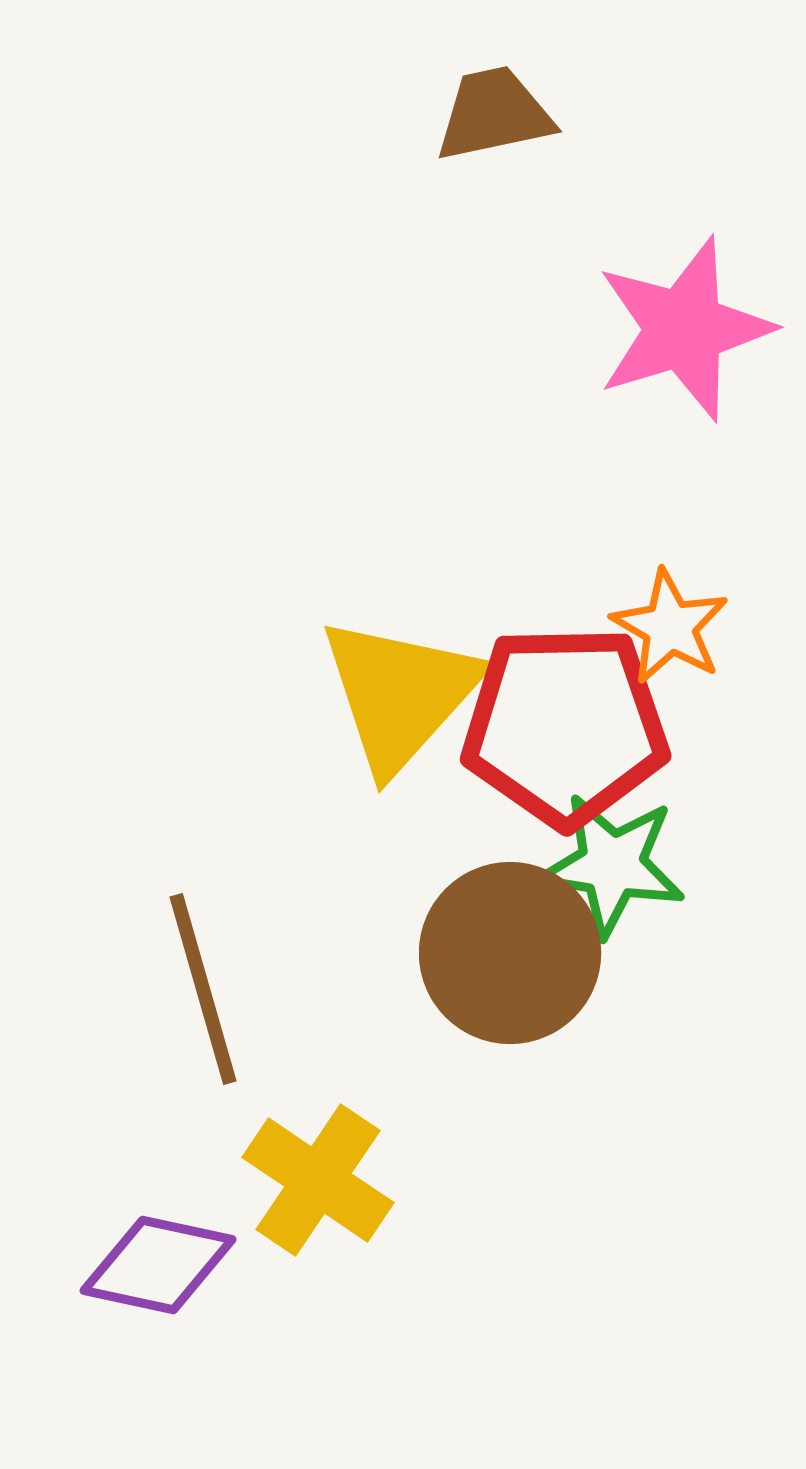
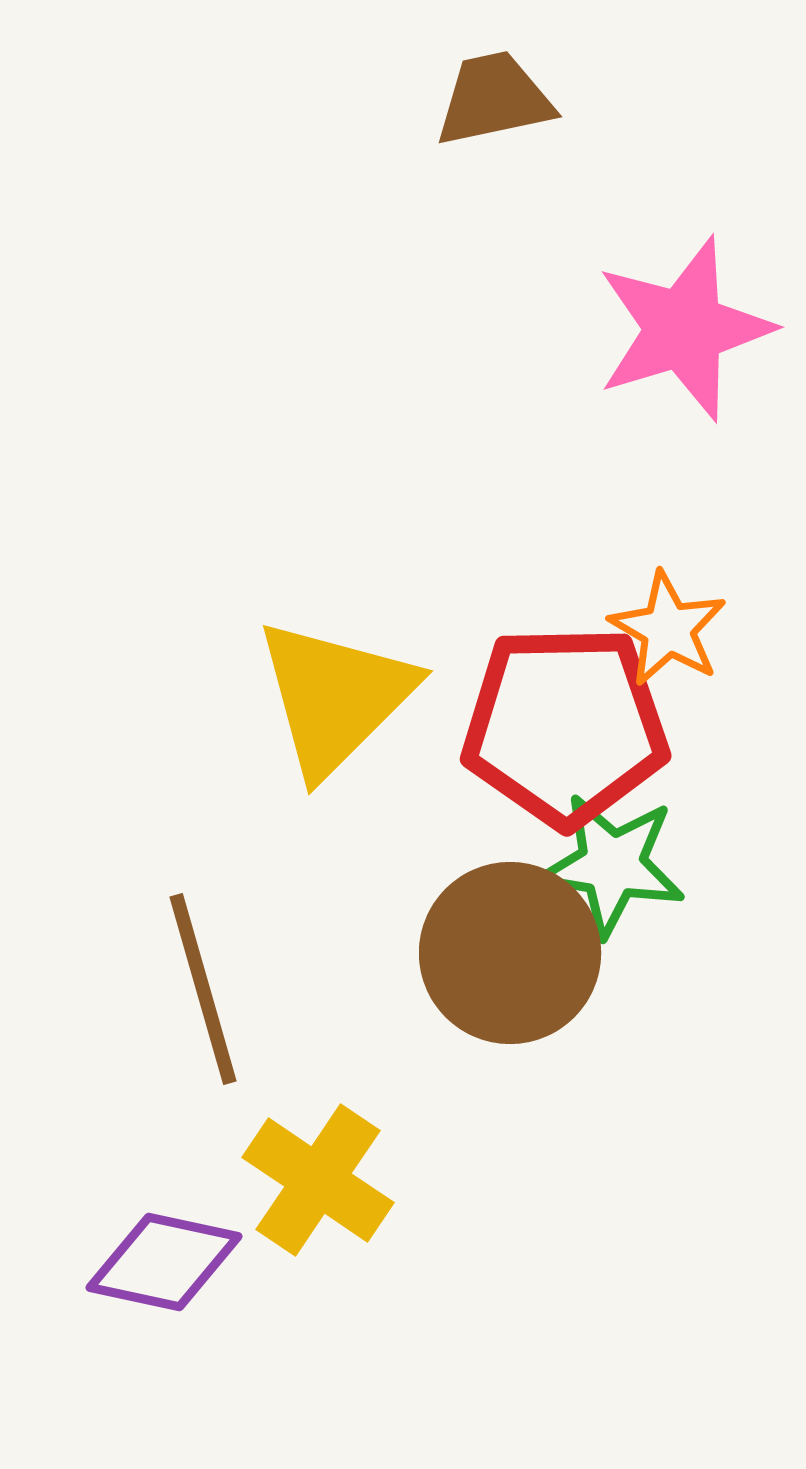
brown trapezoid: moved 15 px up
orange star: moved 2 px left, 2 px down
yellow triangle: moved 65 px left, 3 px down; rotated 3 degrees clockwise
purple diamond: moved 6 px right, 3 px up
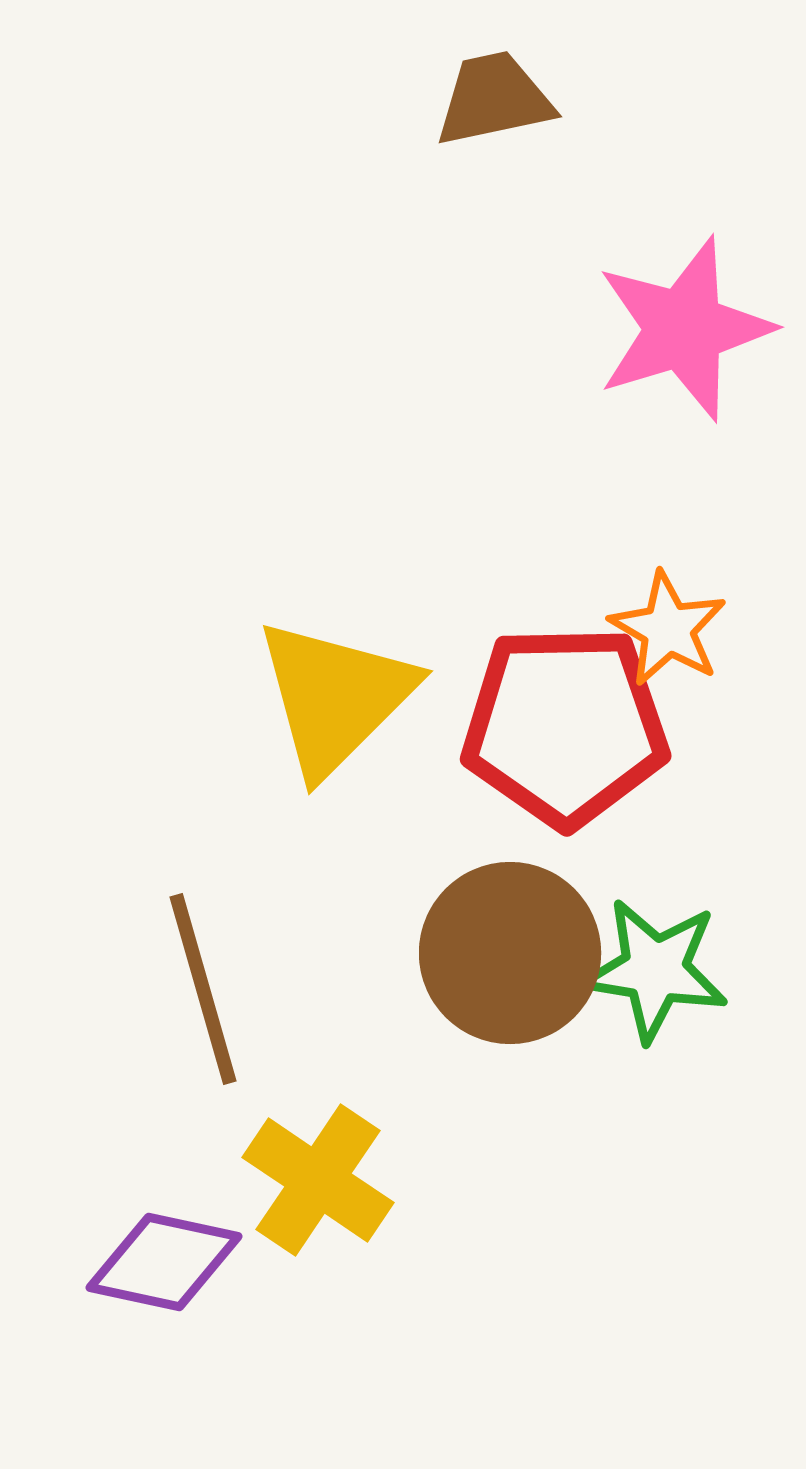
green star: moved 43 px right, 105 px down
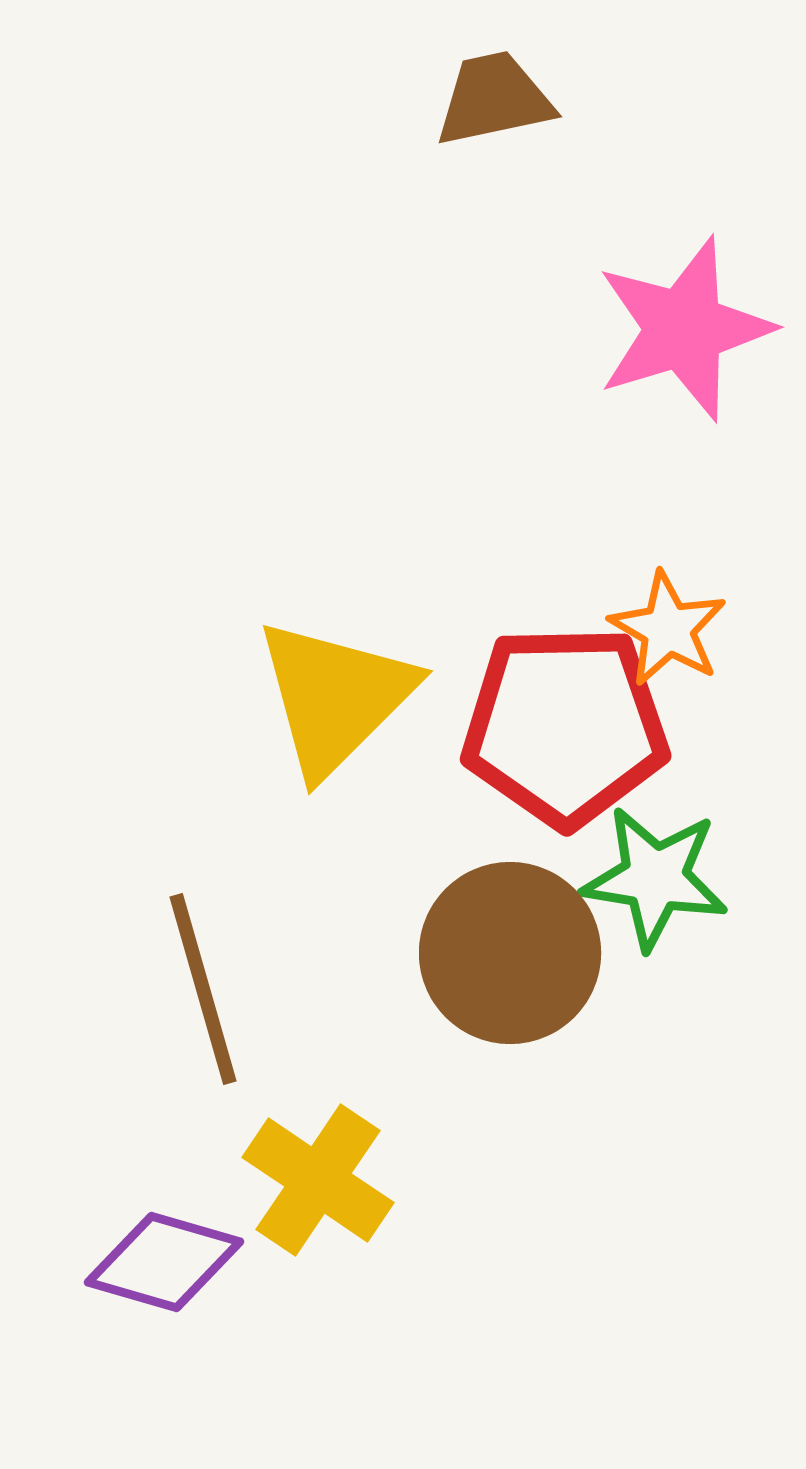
green star: moved 92 px up
purple diamond: rotated 4 degrees clockwise
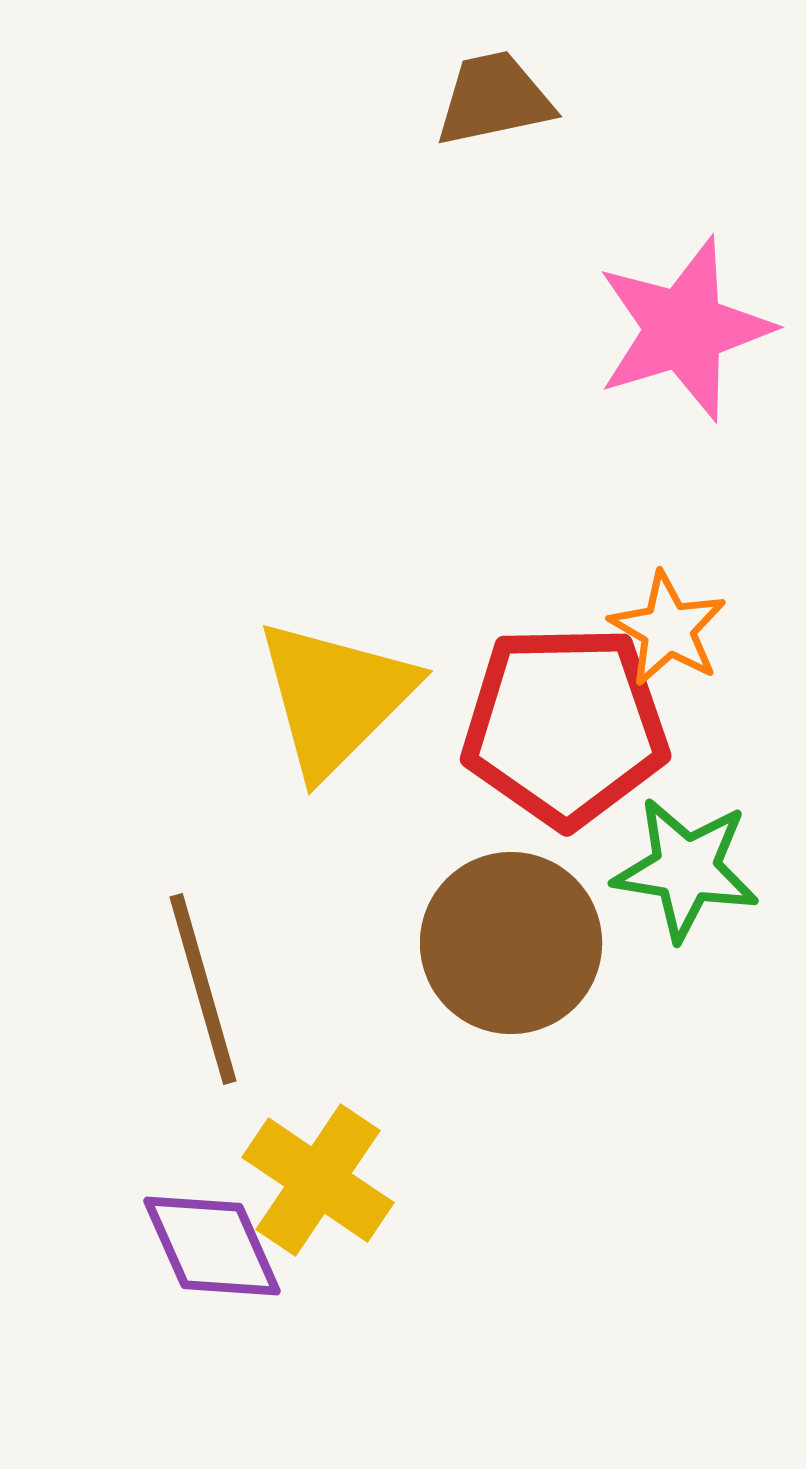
green star: moved 31 px right, 9 px up
brown circle: moved 1 px right, 10 px up
purple diamond: moved 48 px right, 16 px up; rotated 50 degrees clockwise
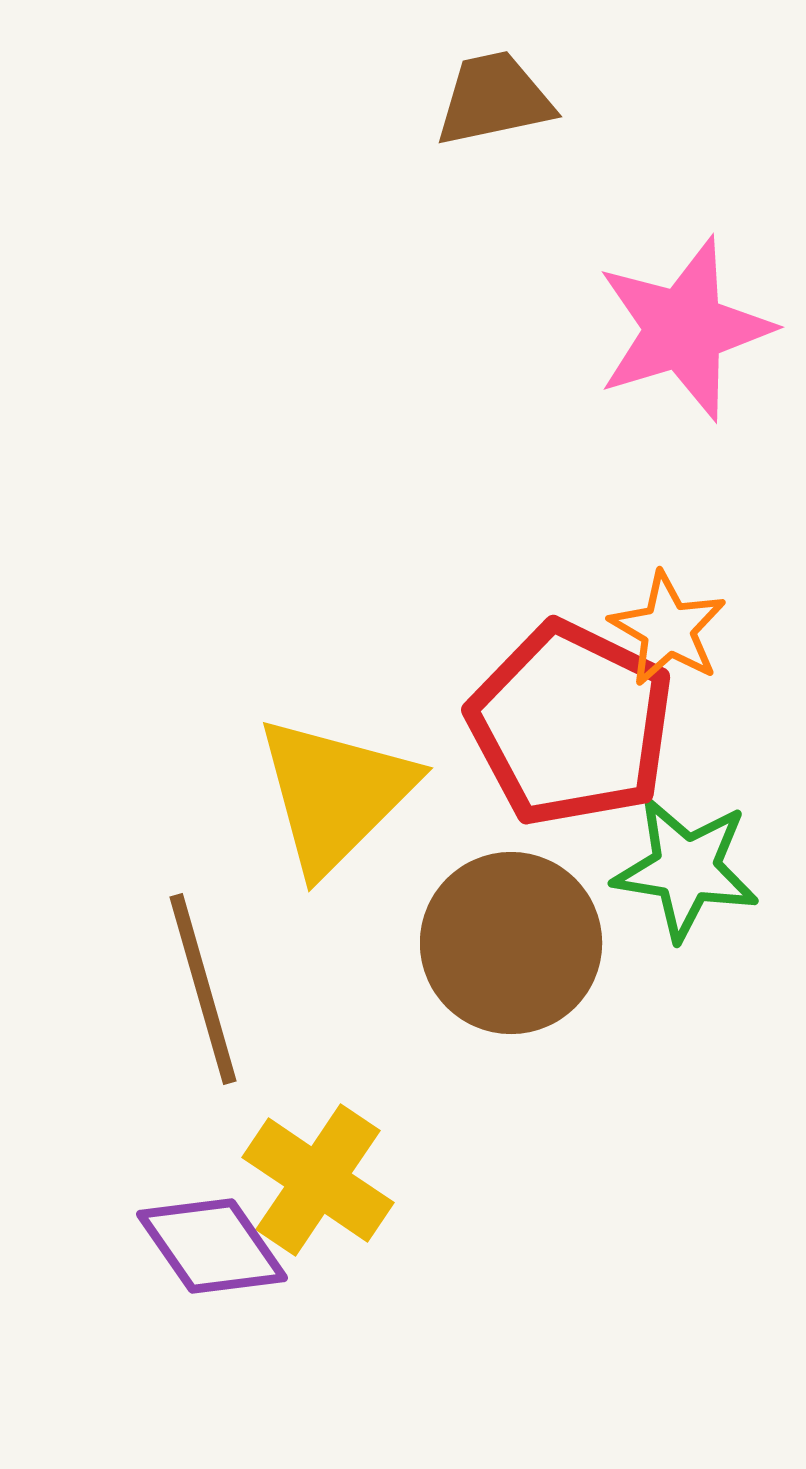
yellow triangle: moved 97 px down
red pentagon: moved 6 px right, 2 px up; rotated 27 degrees clockwise
purple diamond: rotated 11 degrees counterclockwise
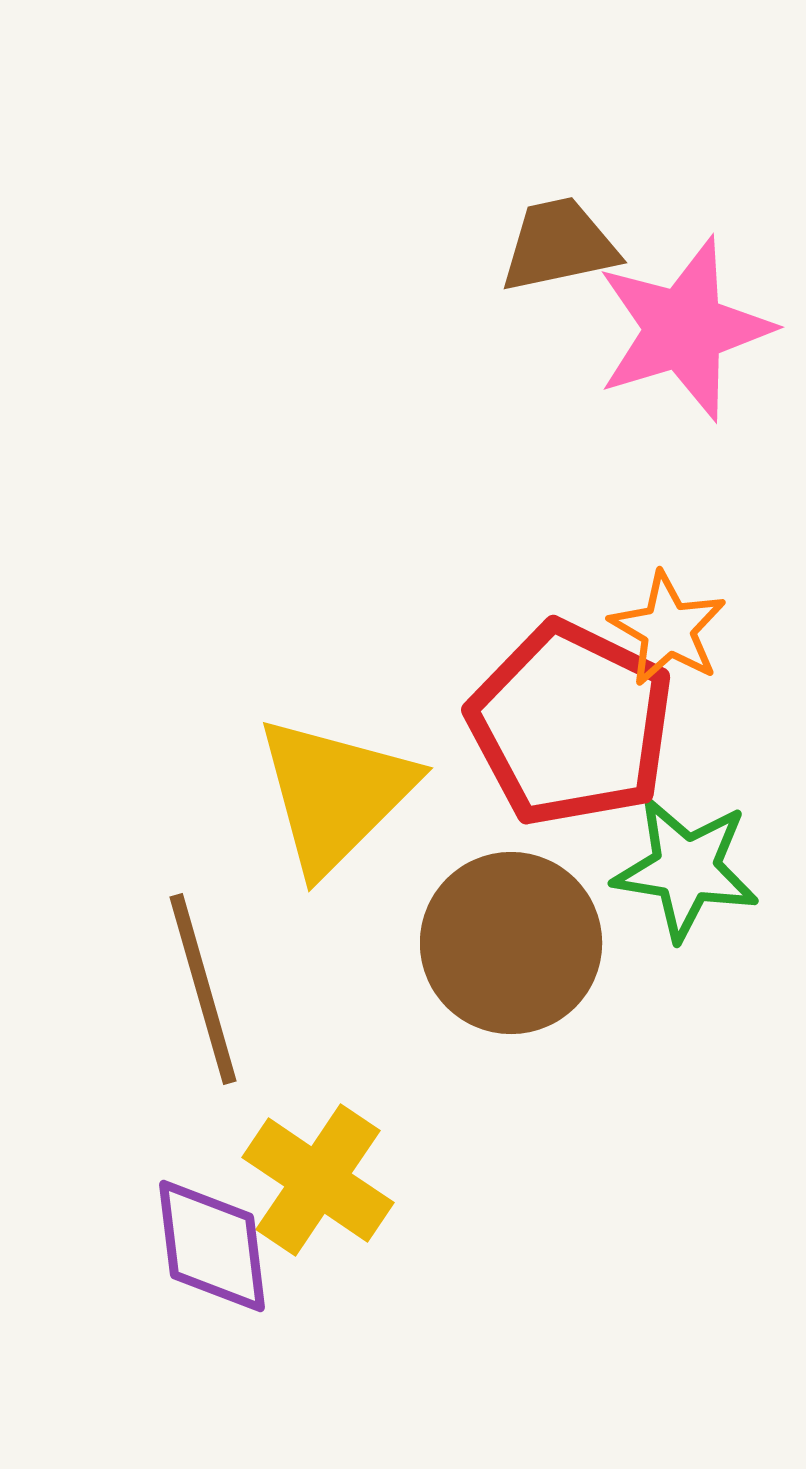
brown trapezoid: moved 65 px right, 146 px down
purple diamond: rotated 28 degrees clockwise
